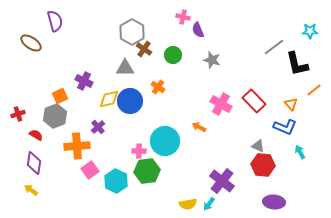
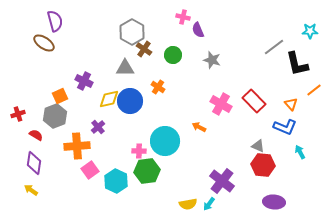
brown ellipse at (31, 43): moved 13 px right
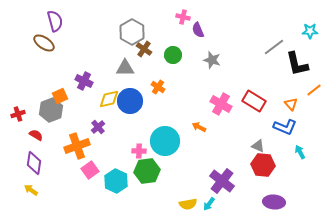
red rectangle at (254, 101): rotated 15 degrees counterclockwise
gray hexagon at (55, 116): moved 4 px left, 6 px up
orange cross at (77, 146): rotated 15 degrees counterclockwise
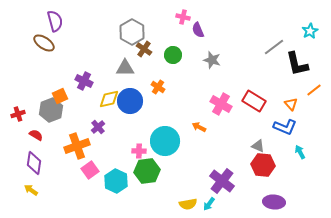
cyan star at (310, 31): rotated 28 degrees counterclockwise
